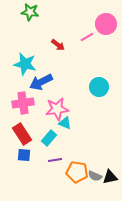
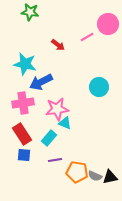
pink circle: moved 2 px right
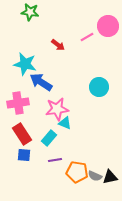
pink circle: moved 2 px down
blue arrow: rotated 60 degrees clockwise
pink cross: moved 5 px left
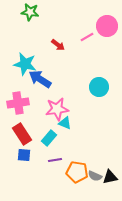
pink circle: moved 1 px left
blue arrow: moved 1 px left, 3 px up
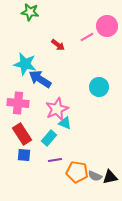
pink cross: rotated 15 degrees clockwise
pink star: rotated 15 degrees counterclockwise
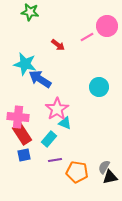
pink cross: moved 14 px down
pink star: rotated 10 degrees counterclockwise
cyan rectangle: moved 1 px down
blue square: rotated 16 degrees counterclockwise
gray semicircle: moved 9 px right, 9 px up; rotated 96 degrees clockwise
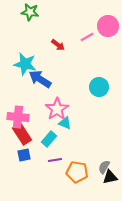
pink circle: moved 1 px right
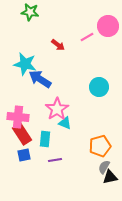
cyan rectangle: moved 4 px left; rotated 35 degrees counterclockwise
orange pentagon: moved 23 px right, 26 px up; rotated 25 degrees counterclockwise
